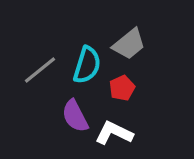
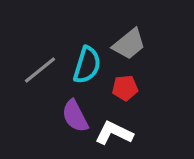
red pentagon: moved 3 px right; rotated 20 degrees clockwise
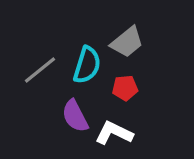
gray trapezoid: moved 2 px left, 2 px up
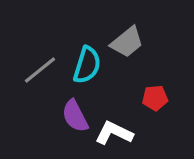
red pentagon: moved 30 px right, 10 px down
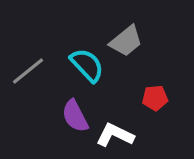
gray trapezoid: moved 1 px left, 1 px up
cyan semicircle: rotated 60 degrees counterclockwise
gray line: moved 12 px left, 1 px down
white L-shape: moved 1 px right, 2 px down
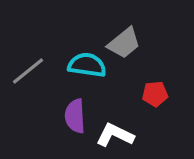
gray trapezoid: moved 2 px left, 2 px down
cyan semicircle: rotated 39 degrees counterclockwise
red pentagon: moved 4 px up
purple semicircle: rotated 24 degrees clockwise
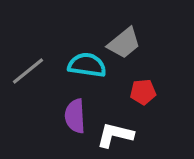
red pentagon: moved 12 px left, 2 px up
white L-shape: rotated 12 degrees counterclockwise
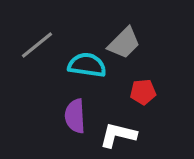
gray trapezoid: rotated 6 degrees counterclockwise
gray line: moved 9 px right, 26 px up
white L-shape: moved 3 px right
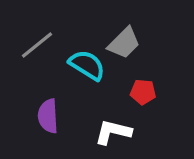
cyan semicircle: rotated 24 degrees clockwise
red pentagon: rotated 10 degrees clockwise
purple semicircle: moved 27 px left
white L-shape: moved 5 px left, 3 px up
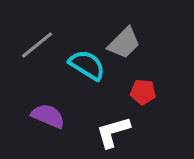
purple semicircle: rotated 116 degrees clockwise
white L-shape: rotated 30 degrees counterclockwise
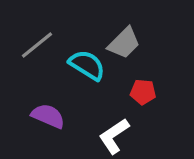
white L-shape: moved 1 px right, 4 px down; rotated 18 degrees counterclockwise
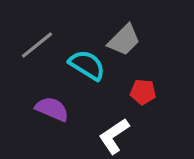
gray trapezoid: moved 3 px up
purple semicircle: moved 4 px right, 7 px up
